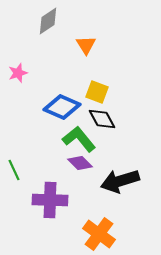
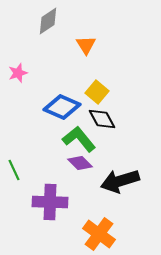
yellow square: rotated 20 degrees clockwise
purple cross: moved 2 px down
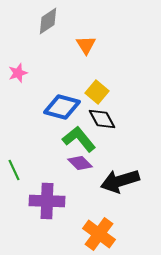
blue diamond: rotated 9 degrees counterclockwise
purple cross: moved 3 px left, 1 px up
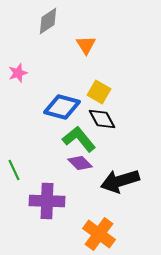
yellow square: moved 2 px right; rotated 10 degrees counterclockwise
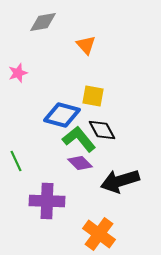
gray diamond: moved 5 px left, 1 px down; rotated 24 degrees clockwise
orange triangle: rotated 10 degrees counterclockwise
yellow square: moved 6 px left, 4 px down; rotated 20 degrees counterclockwise
blue diamond: moved 8 px down
black diamond: moved 11 px down
green line: moved 2 px right, 9 px up
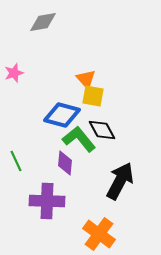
orange triangle: moved 34 px down
pink star: moved 4 px left
purple diamond: moved 15 px left; rotated 50 degrees clockwise
black arrow: rotated 135 degrees clockwise
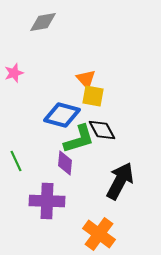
green L-shape: rotated 112 degrees clockwise
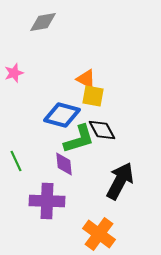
orange triangle: rotated 20 degrees counterclockwise
purple diamond: moved 1 px left, 1 px down; rotated 10 degrees counterclockwise
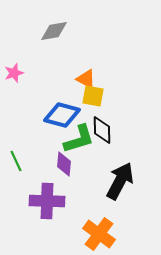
gray diamond: moved 11 px right, 9 px down
black diamond: rotated 28 degrees clockwise
purple diamond: rotated 10 degrees clockwise
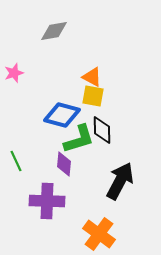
orange triangle: moved 6 px right, 2 px up
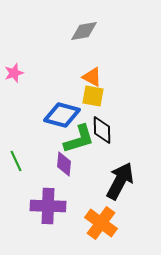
gray diamond: moved 30 px right
purple cross: moved 1 px right, 5 px down
orange cross: moved 2 px right, 11 px up
